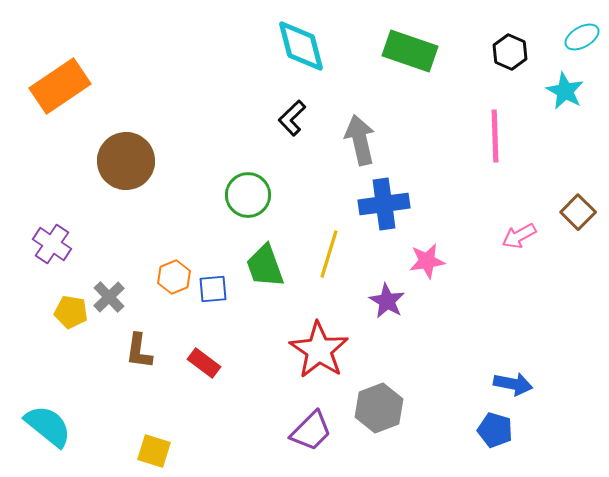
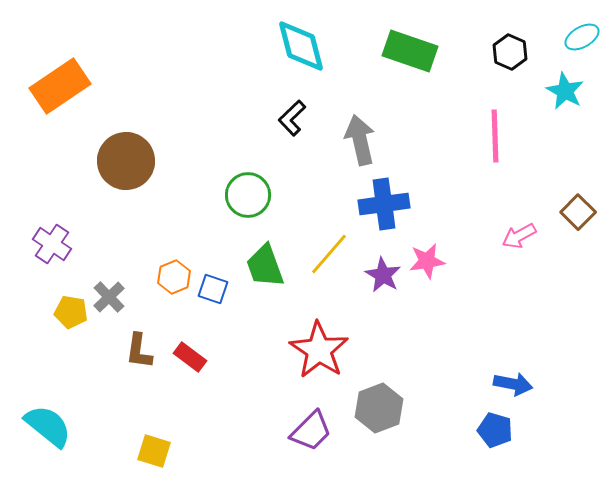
yellow line: rotated 24 degrees clockwise
blue square: rotated 24 degrees clockwise
purple star: moved 4 px left, 26 px up
red rectangle: moved 14 px left, 6 px up
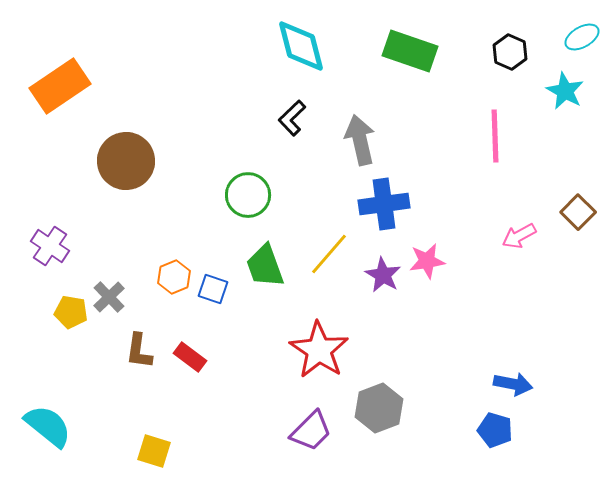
purple cross: moved 2 px left, 2 px down
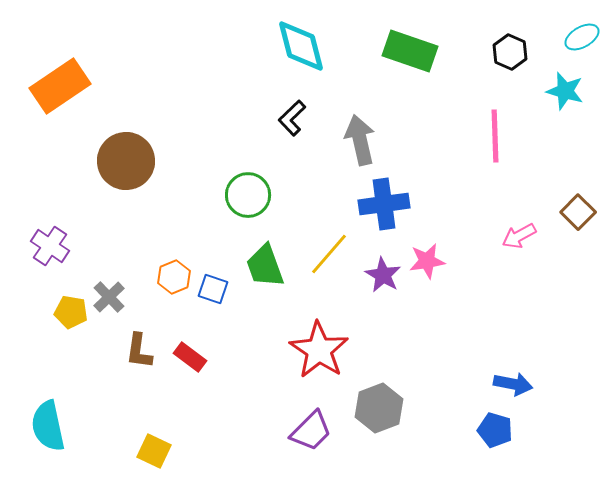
cyan star: rotated 12 degrees counterclockwise
cyan semicircle: rotated 141 degrees counterclockwise
yellow square: rotated 8 degrees clockwise
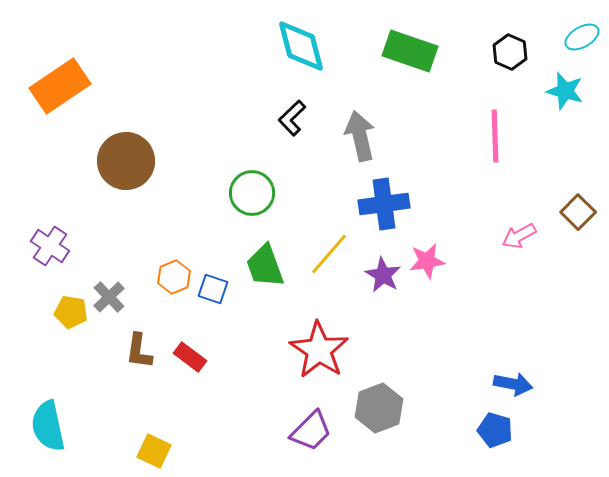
gray arrow: moved 4 px up
green circle: moved 4 px right, 2 px up
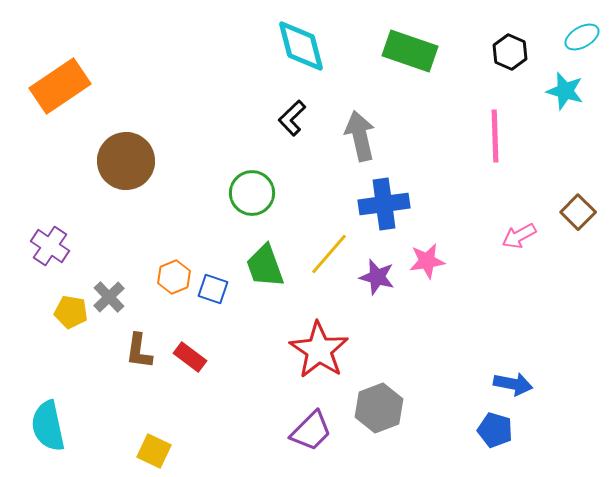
purple star: moved 6 px left, 2 px down; rotated 15 degrees counterclockwise
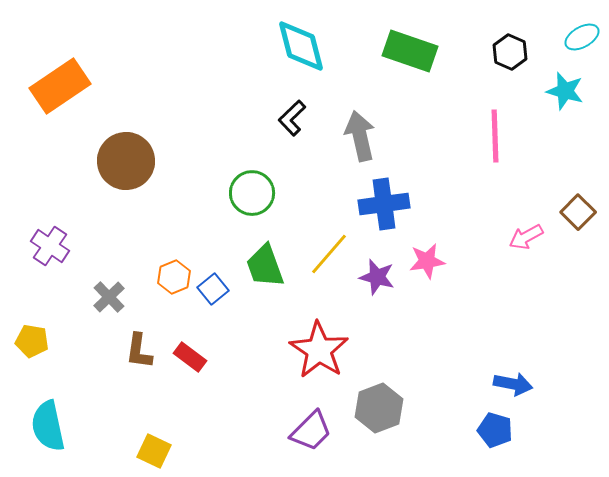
pink arrow: moved 7 px right, 1 px down
blue square: rotated 32 degrees clockwise
yellow pentagon: moved 39 px left, 29 px down
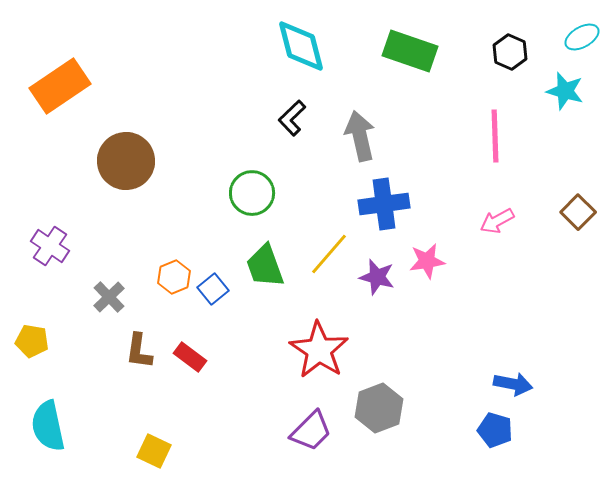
pink arrow: moved 29 px left, 16 px up
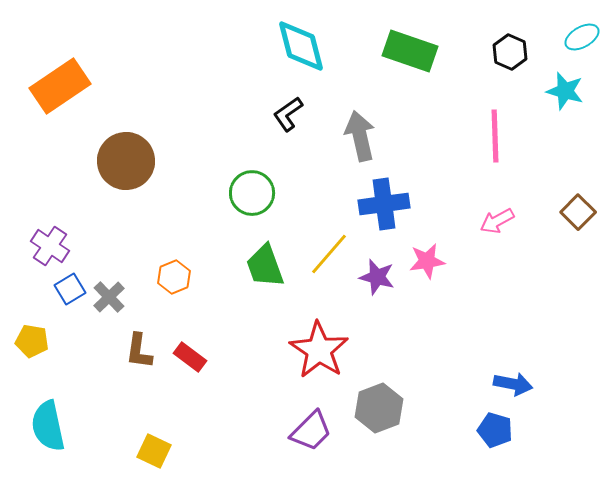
black L-shape: moved 4 px left, 4 px up; rotated 9 degrees clockwise
blue square: moved 143 px left; rotated 8 degrees clockwise
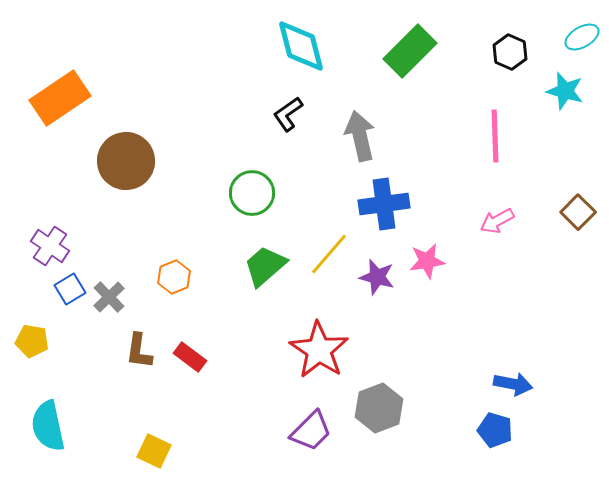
green rectangle: rotated 64 degrees counterclockwise
orange rectangle: moved 12 px down
green trapezoid: rotated 69 degrees clockwise
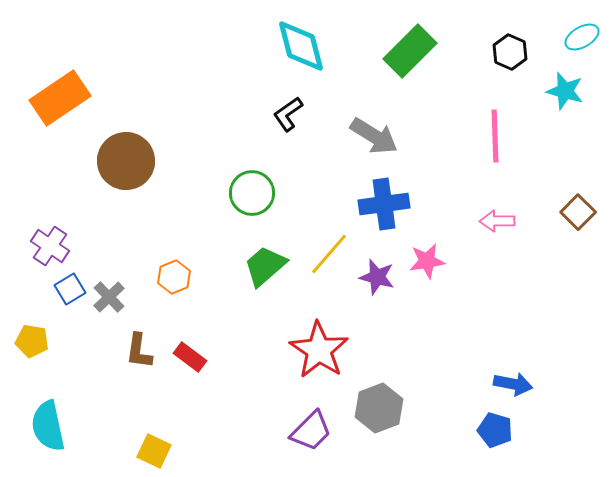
gray arrow: moved 14 px right; rotated 135 degrees clockwise
pink arrow: rotated 28 degrees clockwise
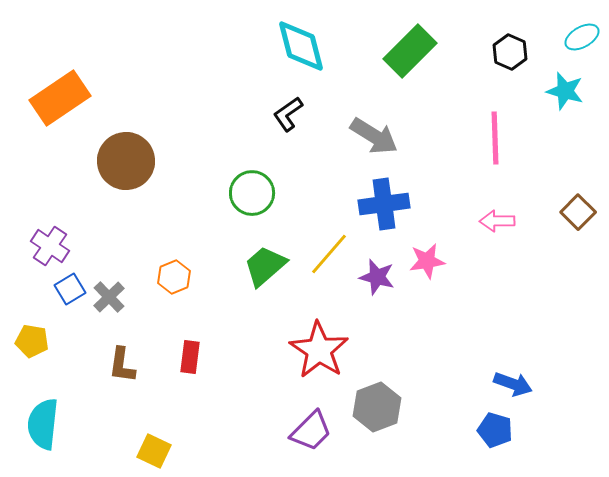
pink line: moved 2 px down
brown L-shape: moved 17 px left, 14 px down
red rectangle: rotated 60 degrees clockwise
blue arrow: rotated 9 degrees clockwise
gray hexagon: moved 2 px left, 1 px up
cyan semicircle: moved 5 px left, 2 px up; rotated 18 degrees clockwise
